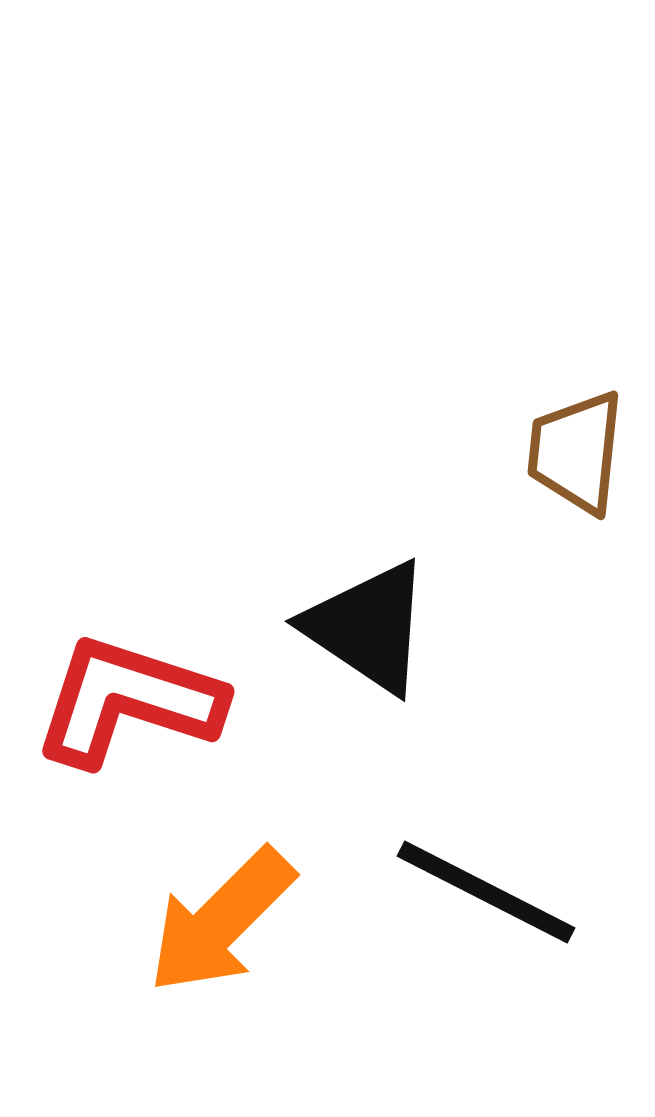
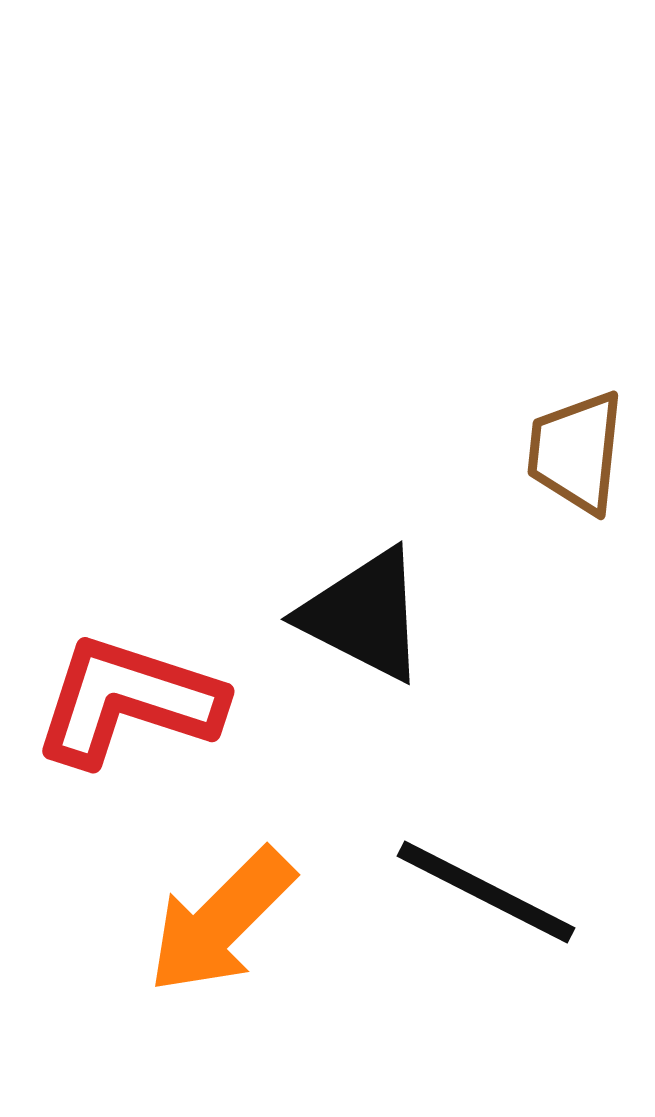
black triangle: moved 4 px left, 12 px up; rotated 7 degrees counterclockwise
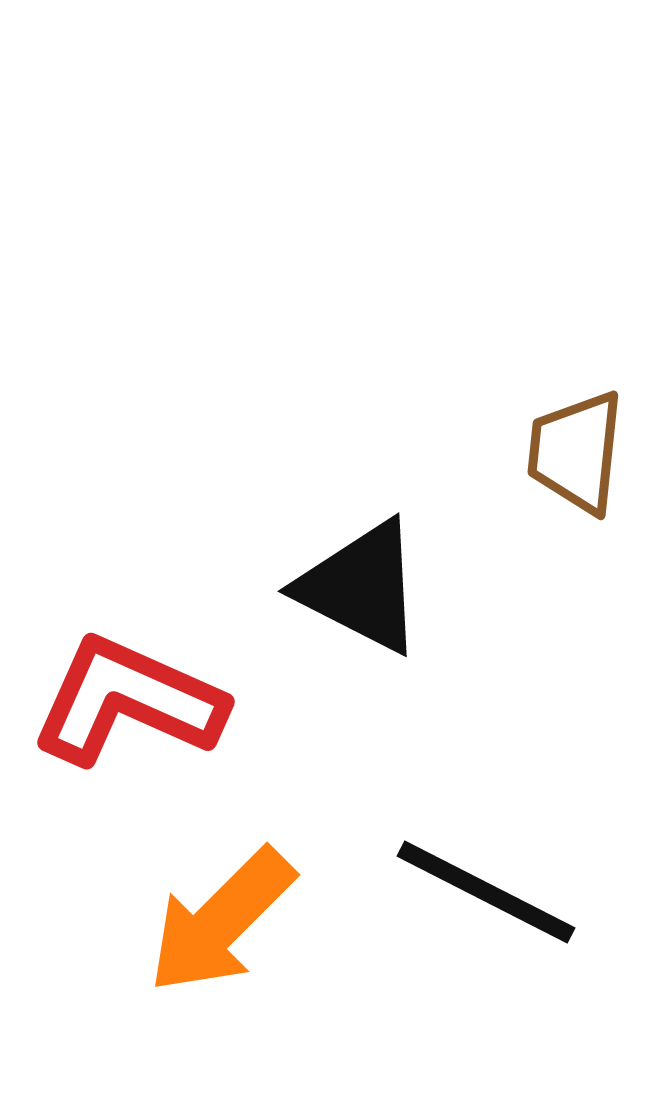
black triangle: moved 3 px left, 28 px up
red L-shape: rotated 6 degrees clockwise
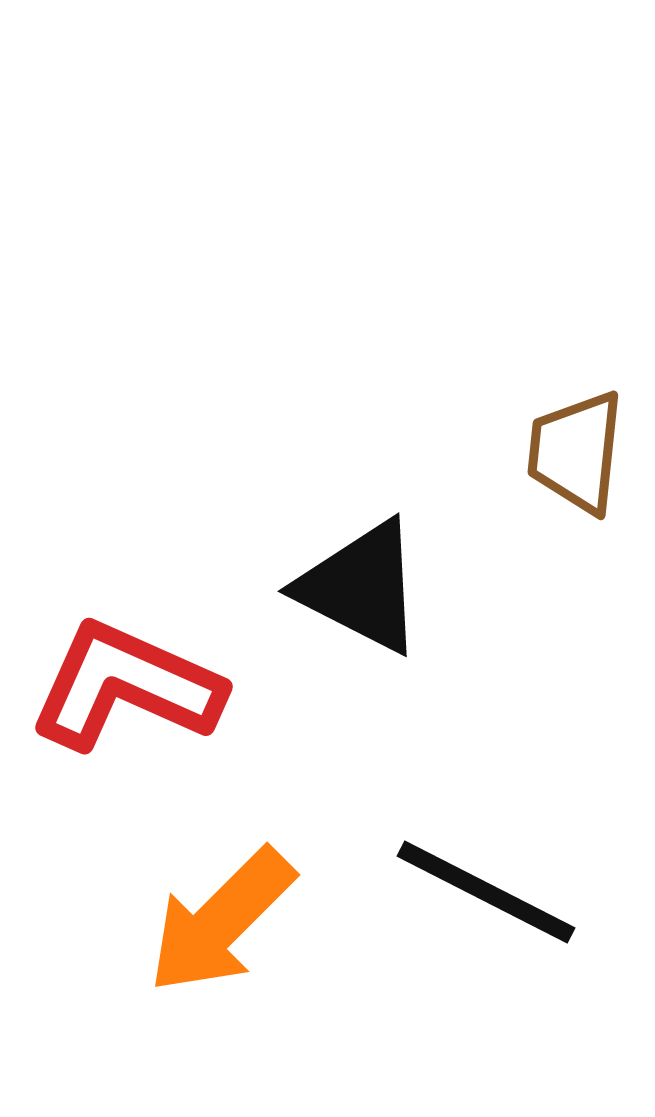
red L-shape: moved 2 px left, 15 px up
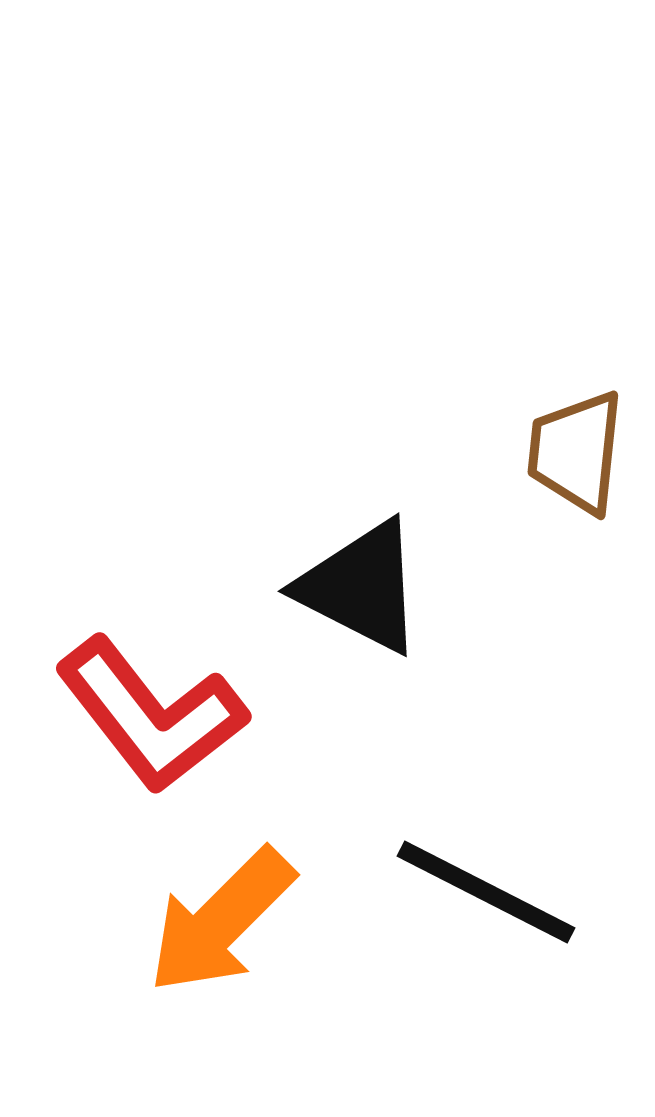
red L-shape: moved 25 px right, 29 px down; rotated 152 degrees counterclockwise
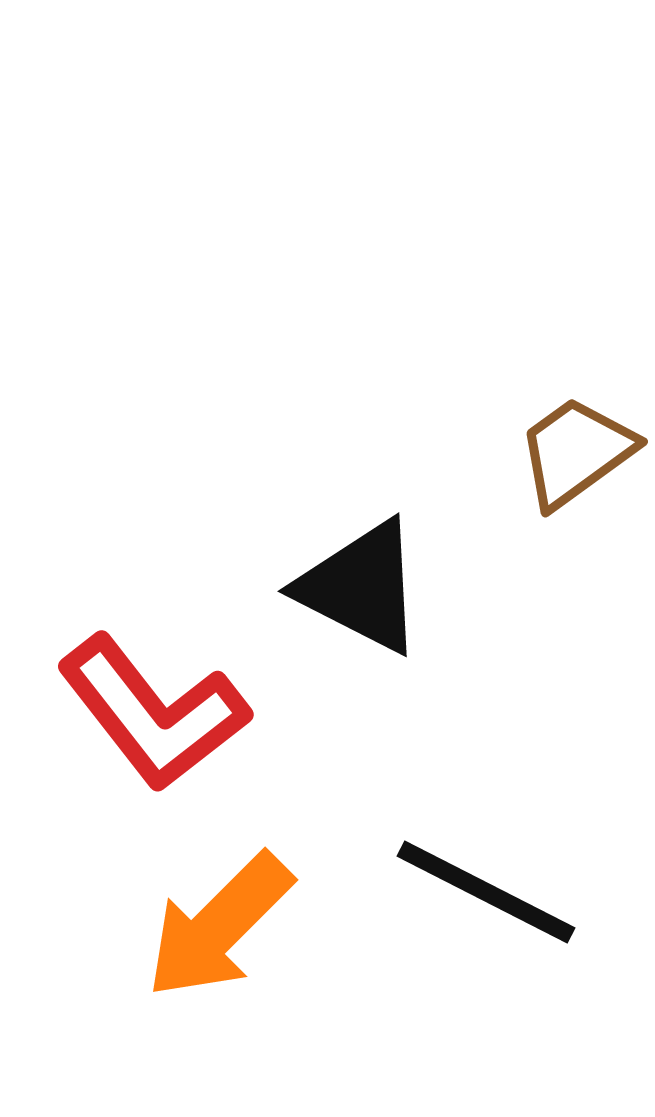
brown trapezoid: rotated 48 degrees clockwise
red L-shape: moved 2 px right, 2 px up
orange arrow: moved 2 px left, 5 px down
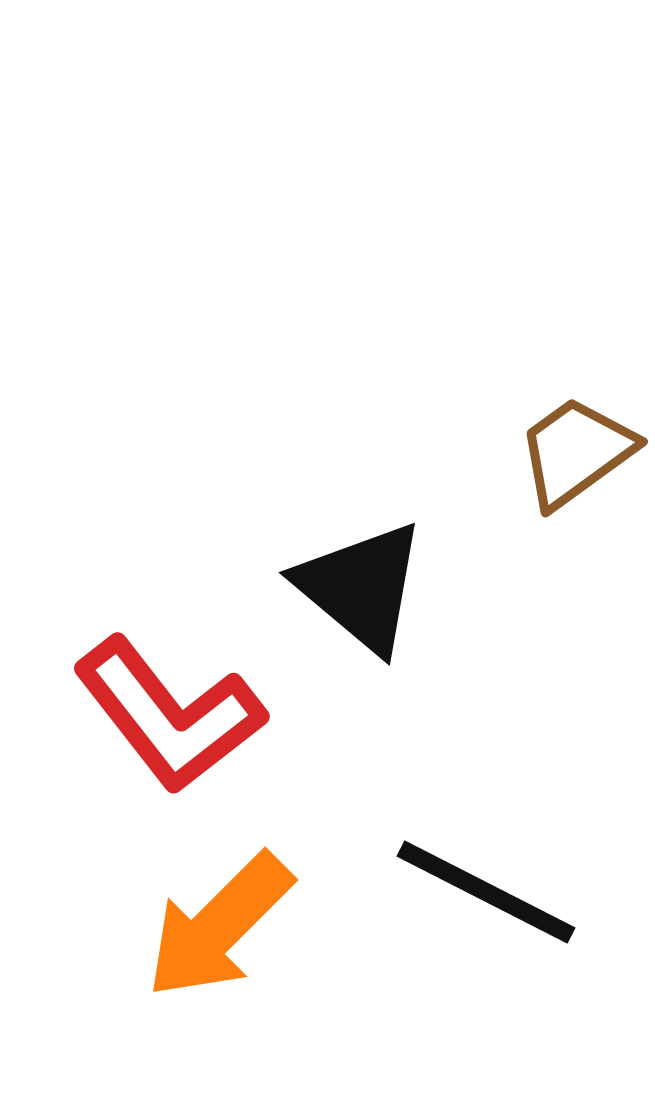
black triangle: rotated 13 degrees clockwise
red L-shape: moved 16 px right, 2 px down
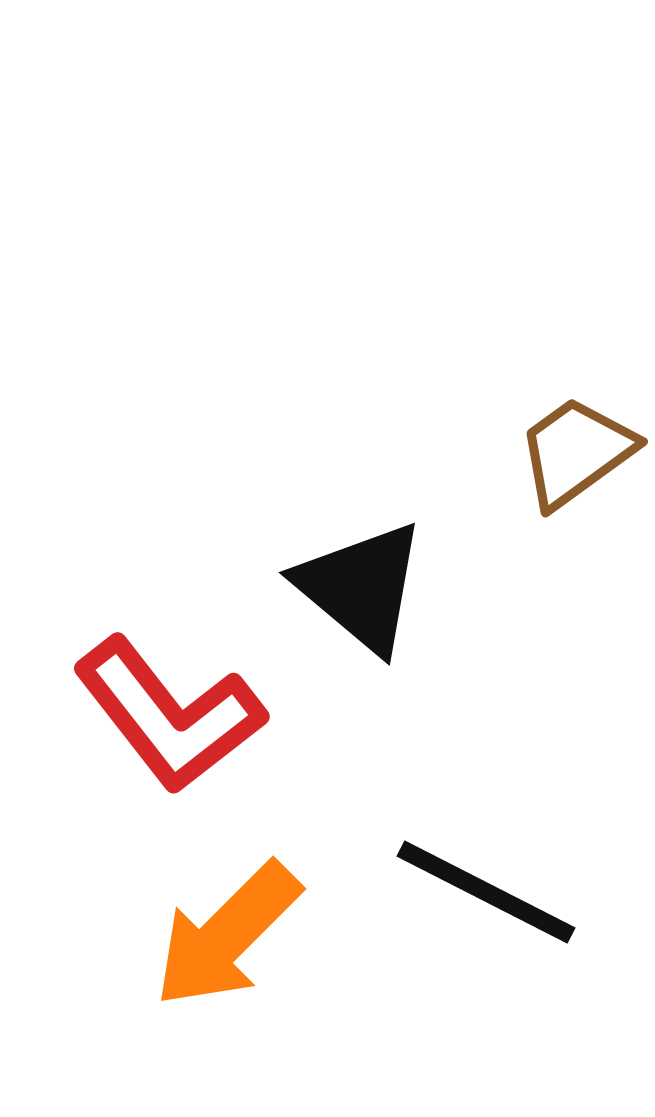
orange arrow: moved 8 px right, 9 px down
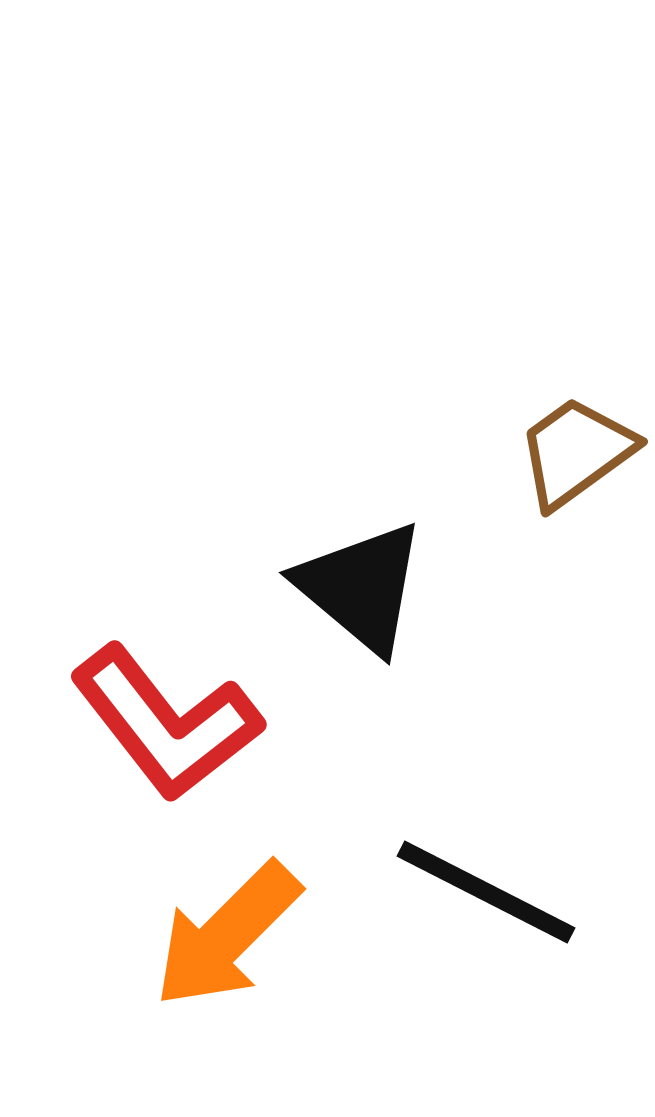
red L-shape: moved 3 px left, 8 px down
